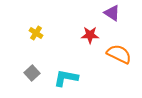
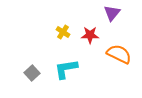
purple triangle: rotated 36 degrees clockwise
yellow cross: moved 27 px right, 1 px up
cyan L-shape: moved 9 px up; rotated 20 degrees counterclockwise
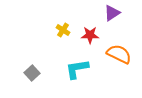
purple triangle: rotated 18 degrees clockwise
yellow cross: moved 2 px up
cyan L-shape: moved 11 px right
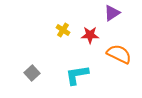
cyan L-shape: moved 6 px down
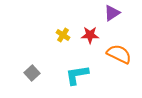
yellow cross: moved 5 px down
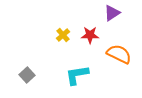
yellow cross: rotated 16 degrees clockwise
gray square: moved 5 px left, 2 px down
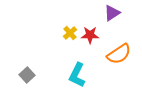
yellow cross: moved 7 px right, 2 px up
orange semicircle: rotated 120 degrees clockwise
cyan L-shape: rotated 55 degrees counterclockwise
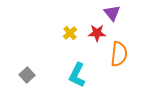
purple triangle: rotated 36 degrees counterclockwise
red star: moved 7 px right, 2 px up
orange semicircle: rotated 50 degrees counterclockwise
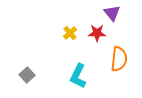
orange semicircle: moved 5 px down
cyan L-shape: moved 1 px right, 1 px down
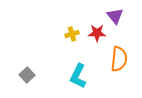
purple triangle: moved 3 px right, 3 px down
yellow cross: moved 2 px right, 1 px down; rotated 24 degrees clockwise
